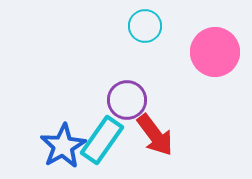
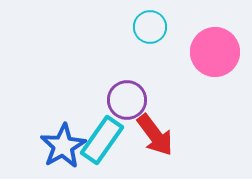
cyan circle: moved 5 px right, 1 px down
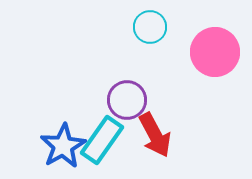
red arrow: rotated 9 degrees clockwise
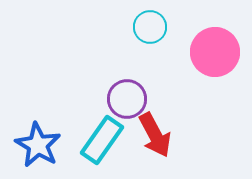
purple circle: moved 1 px up
blue star: moved 25 px left, 1 px up; rotated 12 degrees counterclockwise
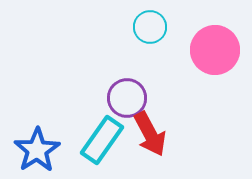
pink circle: moved 2 px up
purple circle: moved 1 px up
red arrow: moved 5 px left, 1 px up
blue star: moved 1 px left, 5 px down; rotated 9 degrees clockwise
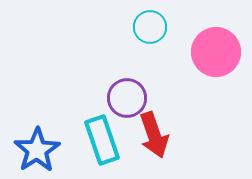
pink circle: moved 1 px right, 2 px down
red arrow: moved 4 px right, 1 px down; rotated 9 degrees clockwise
cyan rectangle: rotated 54 degrees counterclockwise
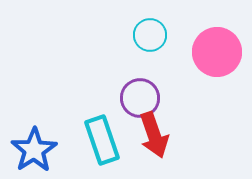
cyan circle: moved 8 px down
pink circle: moved 1 px right
purple circle: moved 13 px right
blue star: moved 3 px left
